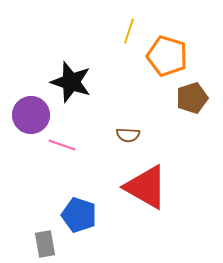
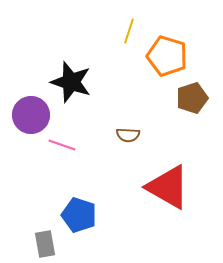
red triangle: moved 22 px right
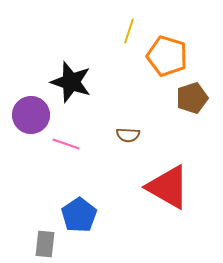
pink line: moved 4 px right, 1 px up
blue pentagon: rotated 20 degrees clockwise
gray rectangle: rotated 16 degrees clockwise
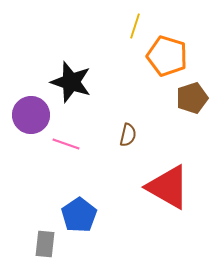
yellow line: moved 6 px right, 5 px up
brown semicircle: rotated 80 degrees counterclockwise
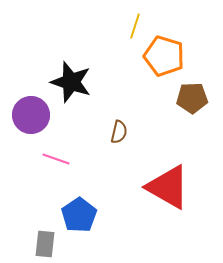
orange pentagon: moved 3 px left
brown pentagon: rotated 16 degrees clockwise
brown semicircle: moved 9 px left, 3 px up
pink line: moved 10 px left, 15 px down
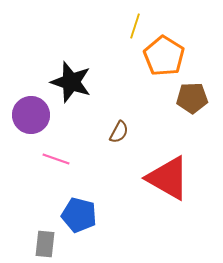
orange pentagon: rotated 15 degrees clockwise
brown semicircle: rotated 15 degrees clockwise
red triangle: moved 9 px up
blue pentagon: rotated 24 degrees counterclockwise
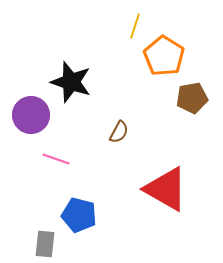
brown pentagon: rotated 8 degrees counterclockwise
red triangle: moved 2 px left, 11 px down
